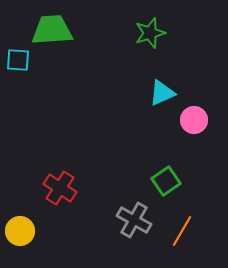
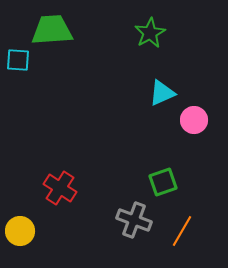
green star: rotated 12 degrees counterclockwise
green square: moved 3 px left, 1 px down; rotated 16 degrees clockwise
gray cross: rotated 8 degrees counterclockwise
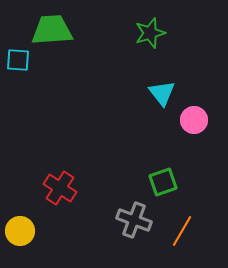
green star: rotated 12 degrees clockwise
cyan triangle: rotated 44 degrees counterclockwise
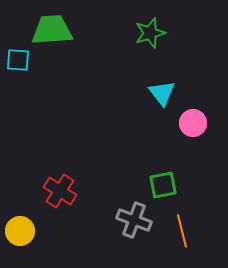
pink circle: moved 1 px left, 3 px down
green square: moved 3 px down; rotated 8 degrees clockwise
red cross: moved 3 px down
orange line: rotated 44 degrees counterclockwise
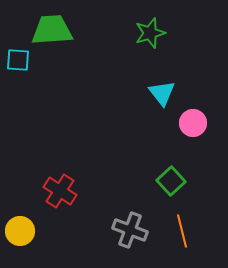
green square: moved 8 px right, 4 px up; rotated 32 degrees counterclockwise
gray cross: moved 4 px left, 10 px down
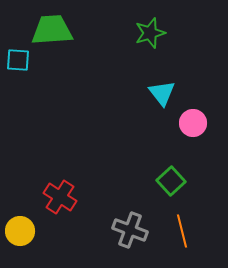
red cross: moved 6 px down
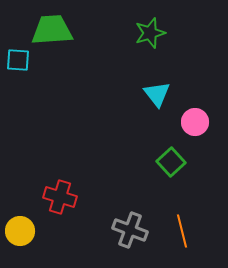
cyan triangle: moved 5 px left, 1 px down
pink circle: moved 2 px right, 1 px up
green square: moved 19 px up
red cross: rotated 16 degrees counterclockwise
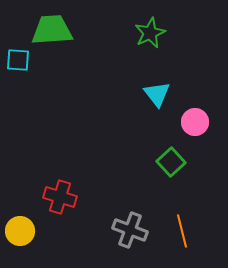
green star: rotated 8 degrees counterclockwise
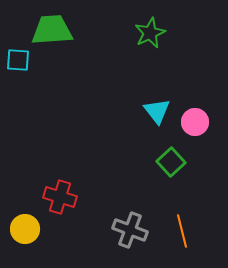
cyan triangle: moved 17 px down
yellow circle: moved 5 px right, 2 px up
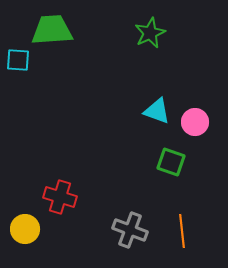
cyan triangle: rotated 32 degrees counterclockwise
green square: rotated 28 degrees counterclockwise
orange line: rotated 8 degrees clockwise
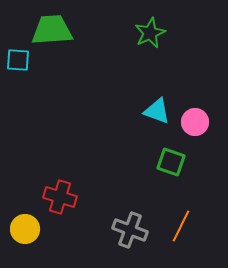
orange line: moved 1 px left, 5 px up; rotated 32 degrees clockwise
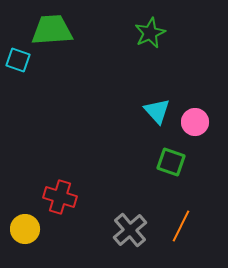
cyan square: rotated 15 degrees clockwise
cyan triangle: rotated 28 degrees clockwise
gray cross: rotated 28 degrees clockwise
